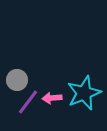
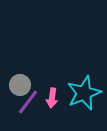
gray circle: moved 3 px right, 5 px down
pink arrow: rotated 78 degrees counterclockwise
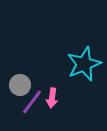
cyan star: moved 29 px up
purple line: moved 4 px right
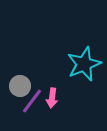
gray circle: moved 1 px down
purple line: moved 1 px up
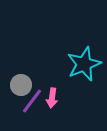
gray circle: moved 1 px right, 1 px up
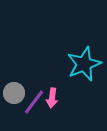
gray circle: moved 7 px left, 8 px down
purple line: moved 2 px right, 1 px down
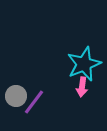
gray circle: moved 2 px right, 3 px down
pink arrow: moved 30 px right, 11 px up
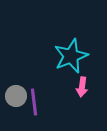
cyan star: moved 13 px left, 8 px up
purple line: rotated 44 degrees counterclockwise
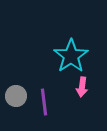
cyan star: rotated 12 degrees counterclockwise
purple line: moved 10 px right
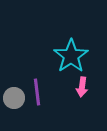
gray circle: moved 2 px left, 2 px down
purple line: moved 7 px left, 10 px up
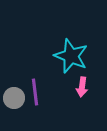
cyan star: rotated 16 degrees counterclockwise
purple line: moved 2 px left
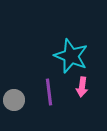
purple line: moved 14 px right
gray circle: moved 2 px down
